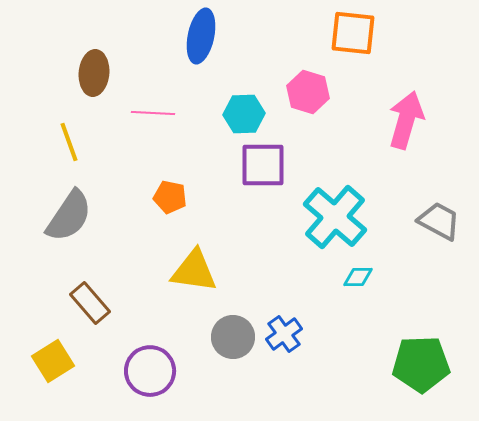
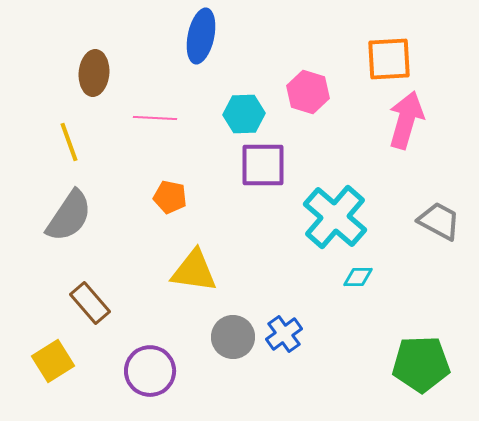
orange square: moved 36 px right, 26 px down; rotated 9 degrees counterclockwise
pink line: moved 2 px right, 5 px down
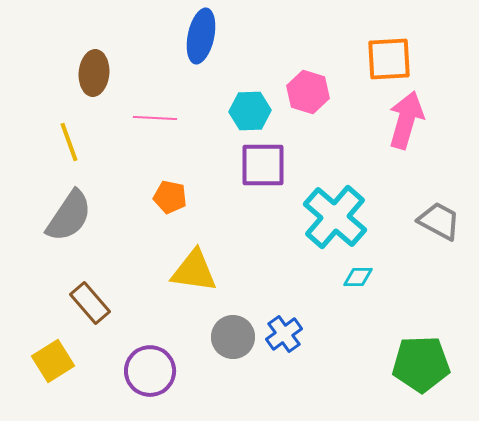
cyan hexagon: moved 6 px right, 3 px up
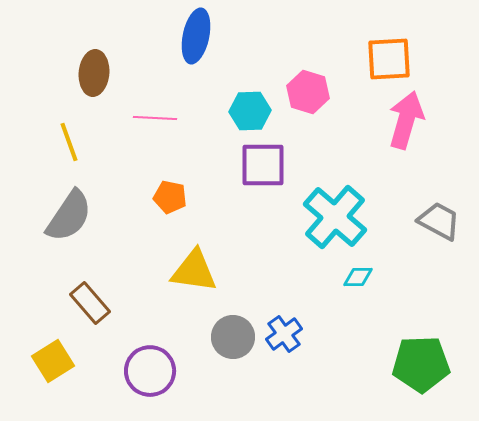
blue ellipse: moved 5 px left
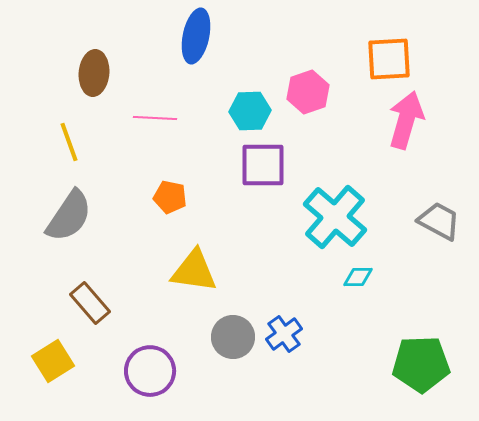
pink hexagon: rotated 24 degrees clockwise
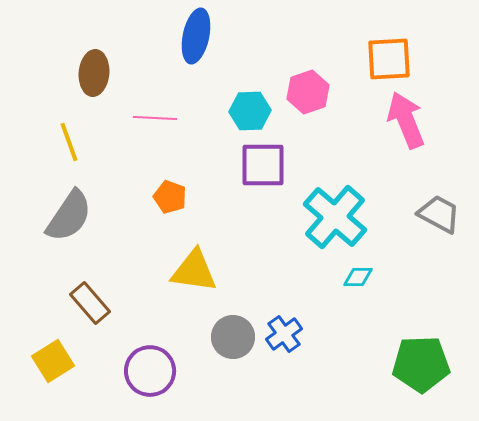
pink arrow: rotated 38 degrees counterclockwise
orange pentagon: rotated 8 degrees clockwise
gray trapezoid: moved 7 px up
